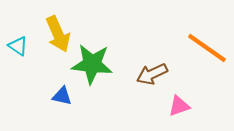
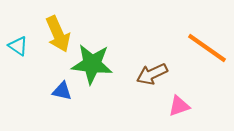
blue triangle: moved 5 px up
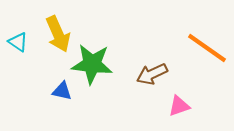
cyan triangle: moved 4 px up
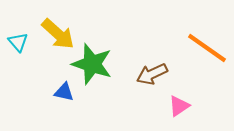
yellow arrow: rotated 24 degrees counterclockwise
cyan triangle: rotated 15 degrees clockwise
green star: rotated 12 degrees clockwise
blue triangle: moved 2 px right, 1 px down
pink triangle: rotated 15 degrees counterclockwise
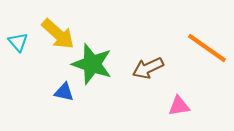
brown arrow: moved 4 px left, 6 px up
pink triangle: rotated 25 degrees clockwise
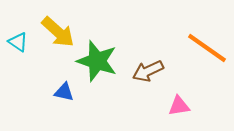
yellow arrow: moved 2 px up
cyan triangle: rotated 15 degrees counterclockwise
green star: moved 5 px right, 3 px up
brown arrow: moved 3 px down
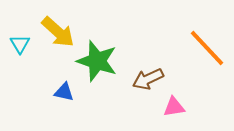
cyan triangle: moved 2 px right, 2 px down; rotated 25 degrees clockwise
orange line: rotated 12 degrees clockwise
brown arrow: moved 8 px down
pink triangle: moved 5 px left, 1 px down
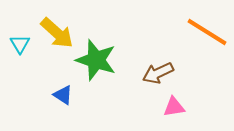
yellow arrow: moved 1 px left, 1 px down
orange line: moved 16 px up; rotated 15 degrees counterclockwise
green star: moved 1 px left, 1 px up
brown arrow: moved 10 px right, 6 px up
blue triangle: moved 1 px left, 3 px down; rotated 20 degrees clockwise
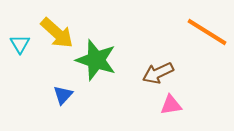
blue triangle: rotated 40 degrees clockwise
pink triangle: moved 3 px left, 2 px up
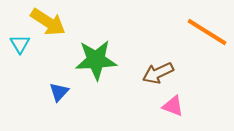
yellow arrow: moved 9 px left, 11 px up; rotated 9 degrees counterclockwise
green star: rotated 21 degrees counterclockwise
blue triangle: moved 4 px left, 3 px up
pink triangle: moved 2 px right, 1 px down; rotated 30 degrees clockwise
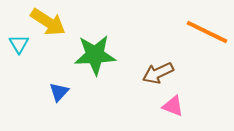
orange line: rotated 6 degrees counterclockwise
cyan triangle: moved 1 px left
green star: moved 1 px left, 5 px up
